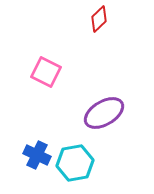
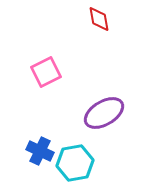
red diamond: rotated 56 degrees counterclockwise
pink square: rotated 36 degrees clockwise
blue cross: moved 3 px right, 4 px up
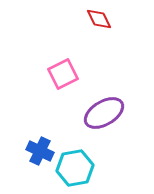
red diamond: rotated 16 degrees counterclockwise
pink square: moved 17 px right, 2 px down
cyan hexagon: moved 5 px down
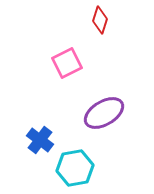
red diamond: moved 1 px right, 1 px down; rotated 44 degrees clockwise
pink square: moved 4 px right, 11 px up
blue cross: moved 11 px up; rotated 12 degrees clockwise
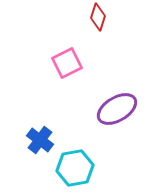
red diamond: moved 2 px left, 3 px up
purple ellipse: moved 13 px right, 4 px up
